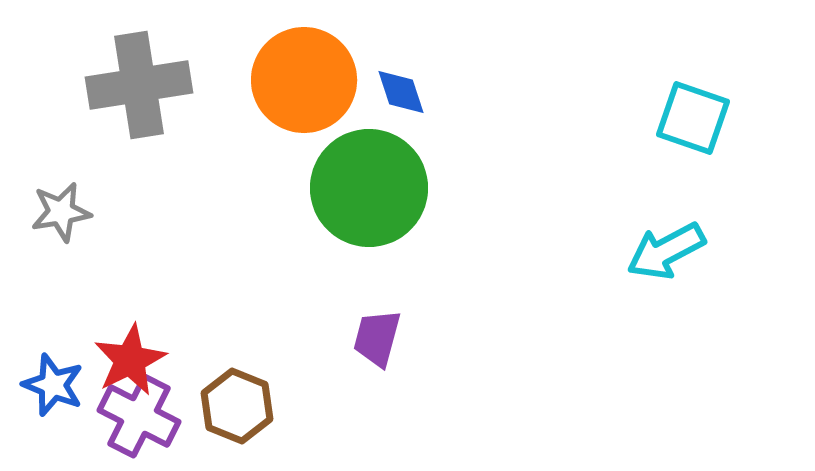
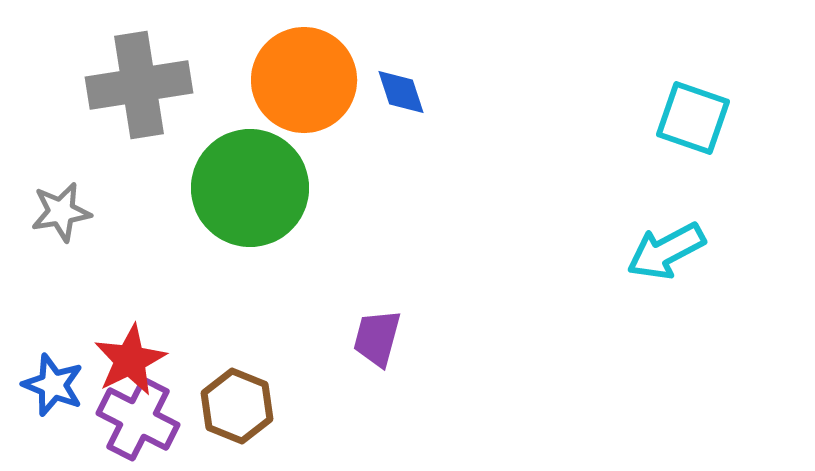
green circle: moved 119 px left
purple cross: moved 1 px left, 3 px down
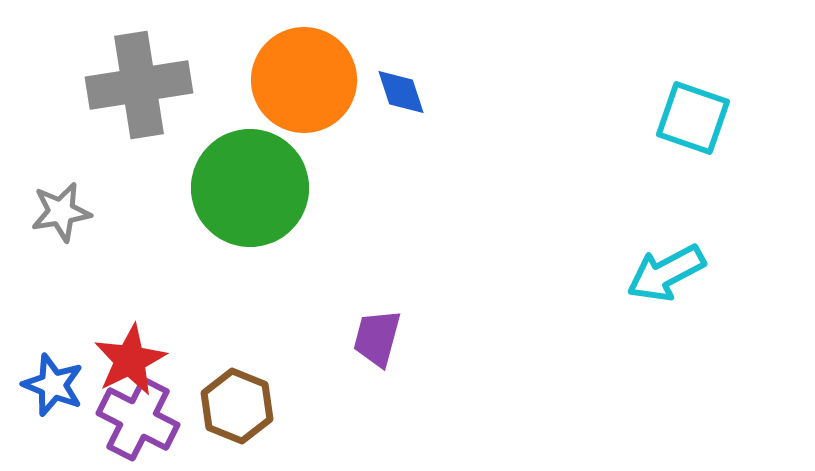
cyan arrow: moved 22 px down
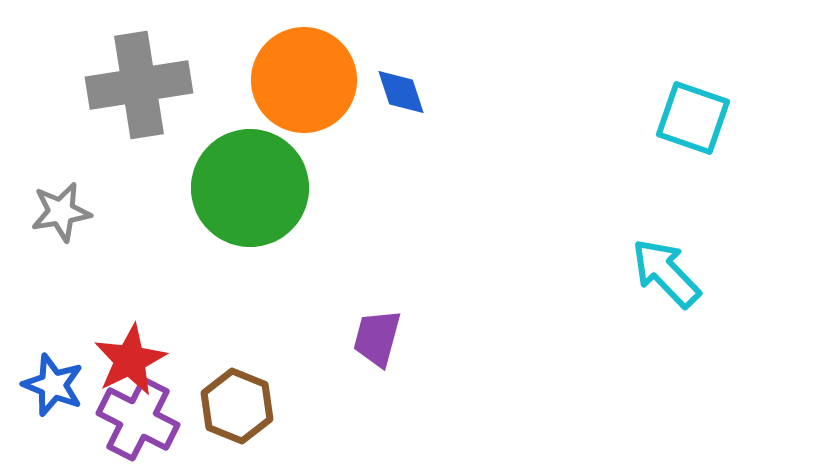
cyan arrow: rotated 74 degrees clockwise
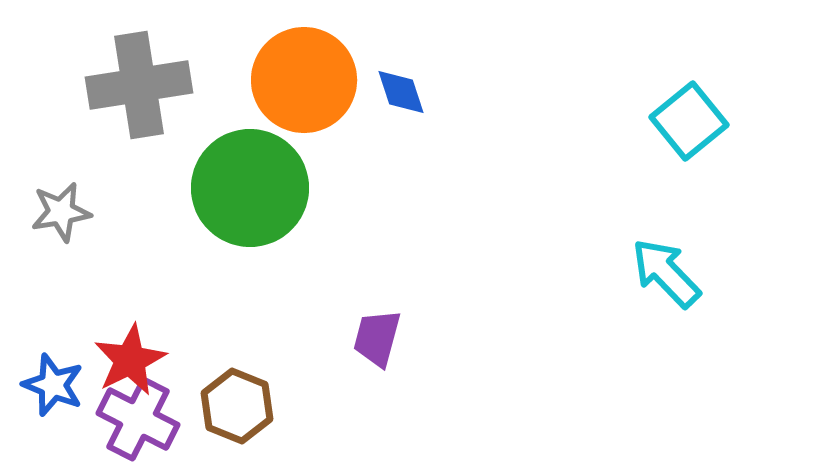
cyan square: moved 4 px left, 3 px down; rotated 32 degrees clockwise
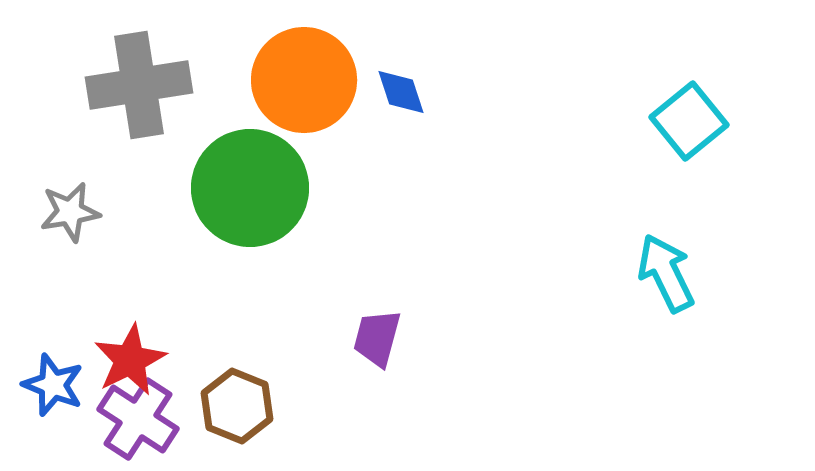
gray star: moved 9 px right
cyan arrow: rotated 18 degrees clockwise
purple cross: rotated 6 degrees clockwise
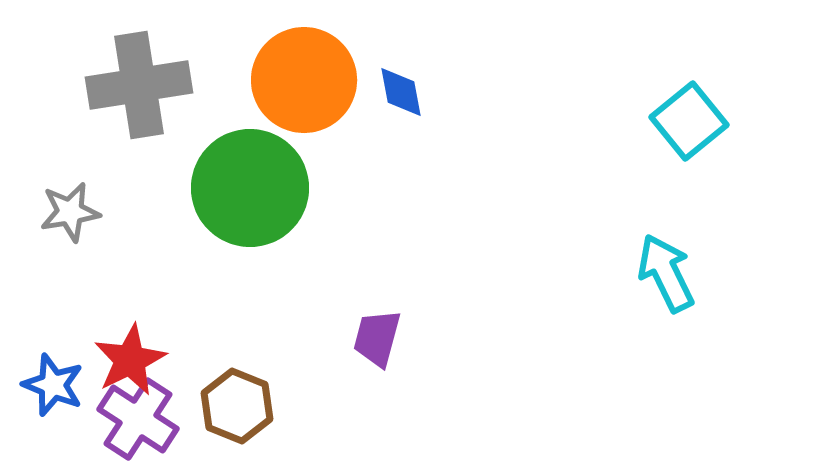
blue diamond: rotated 8 degrees clockwise
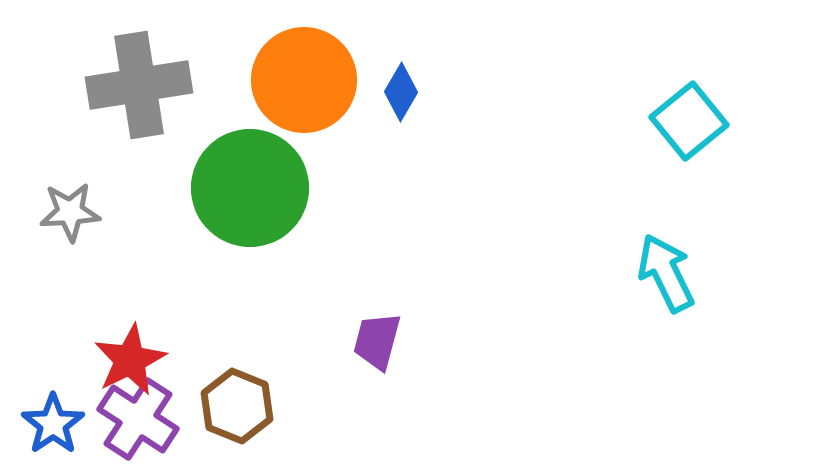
blue diamond: rotated 40 degrees clockwise
gray star: rotated 6 degrees clockwise
purple trapezoid: moved 3 px down
blue star: moved 39 px down; rotated 16 degrees clockwise
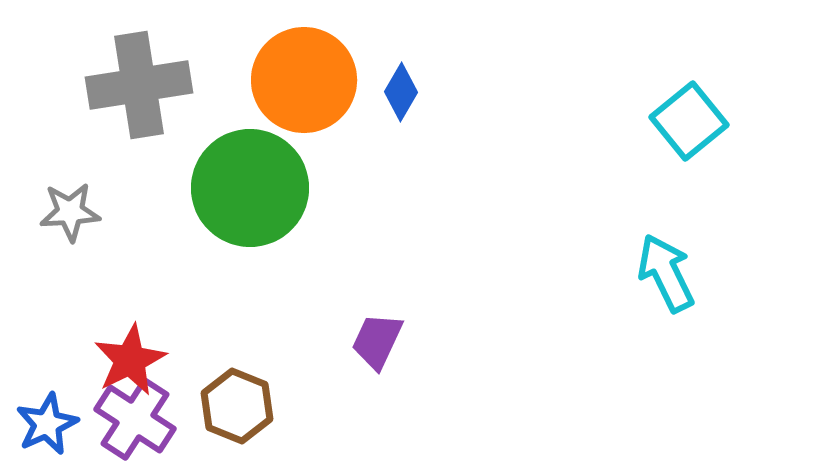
purple trapezoid: rotated 10 degrees clockwise
purple cross: moved 3 px left
blue star: moved 6 px left; rotated 10 degrees clockwise
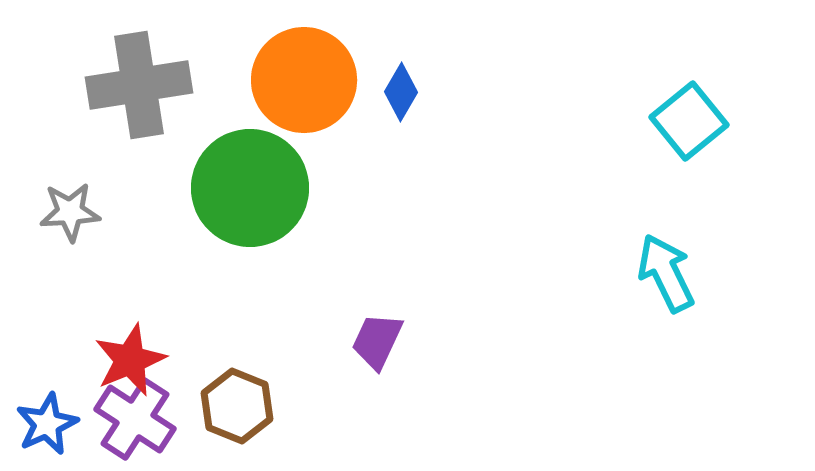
red star: rotated 4 degrees clockwise
